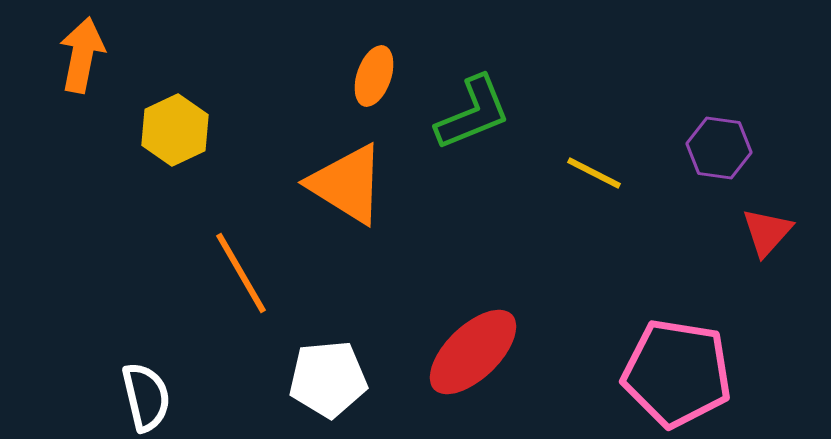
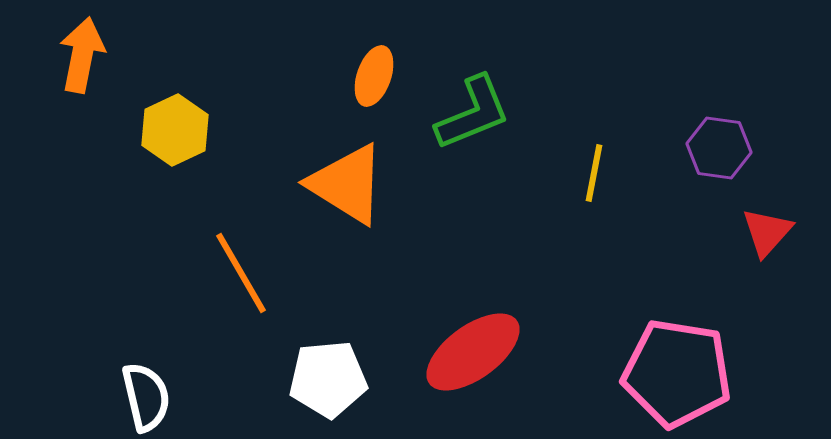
yellow line: rotated 74 degrees clockwise
red ellipse: rotated 8 degrees clockwise
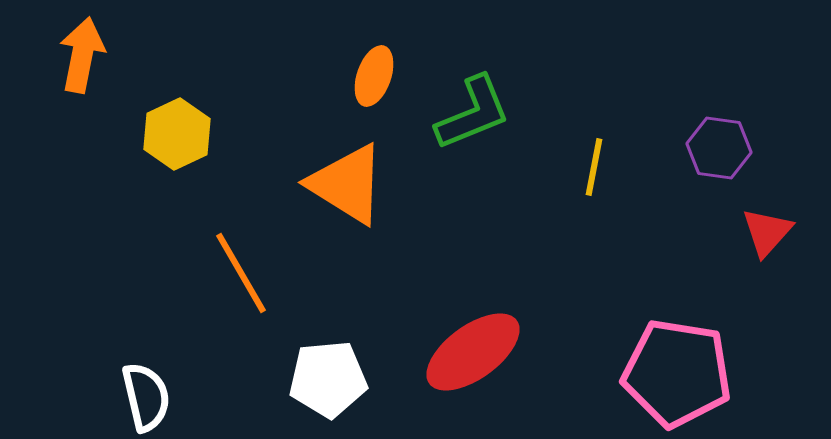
yellow hexagon: moved 2 px right, 4 px down
yellow line: moved 6 px up
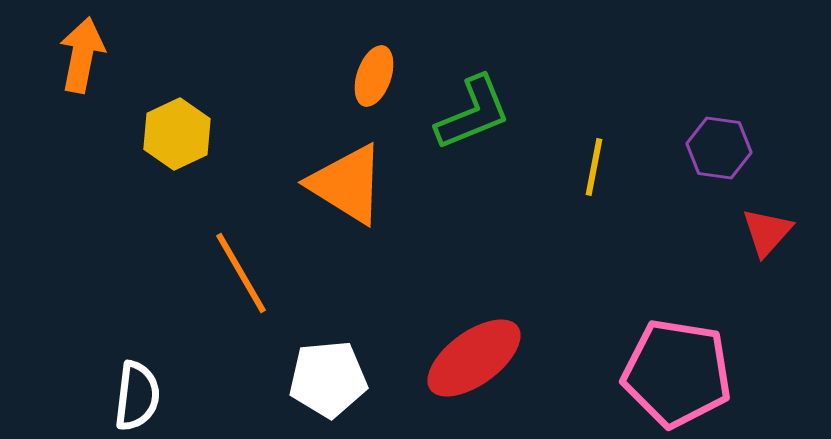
red ellipse: moved 1 px right, 6 px down
white semicircle: moved 9 px left, 1 px up; rotated 20 degrees clockwise
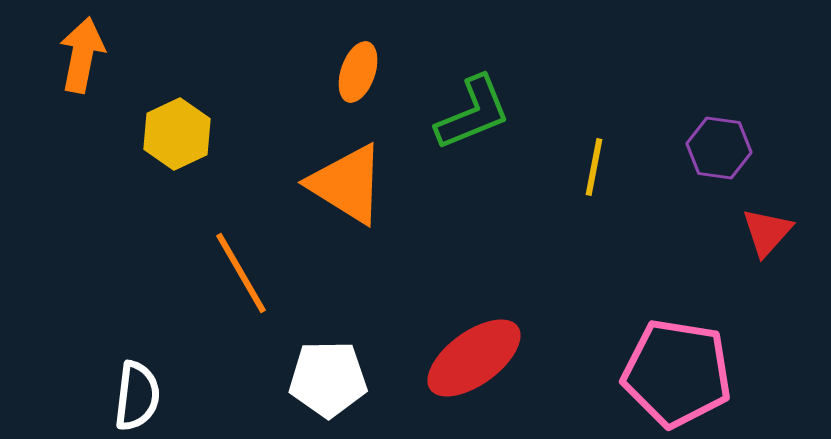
orange ellipse: moved 16 px left, 4 px up
white pentagon: rotated 4 degrees clockwise
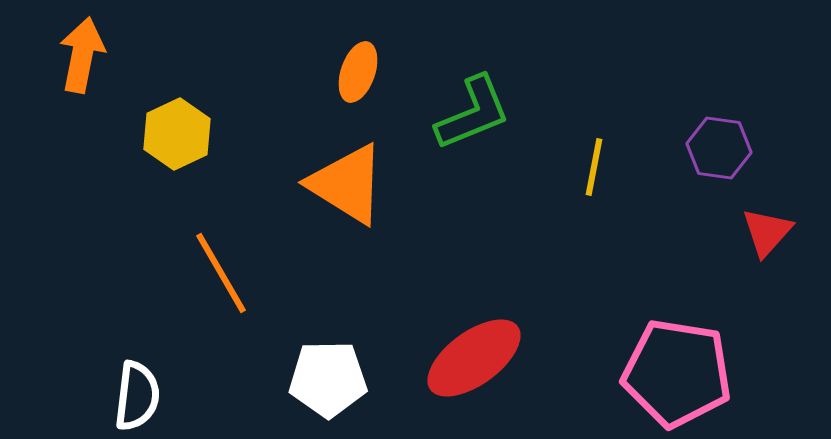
orange line: moved 20 px left
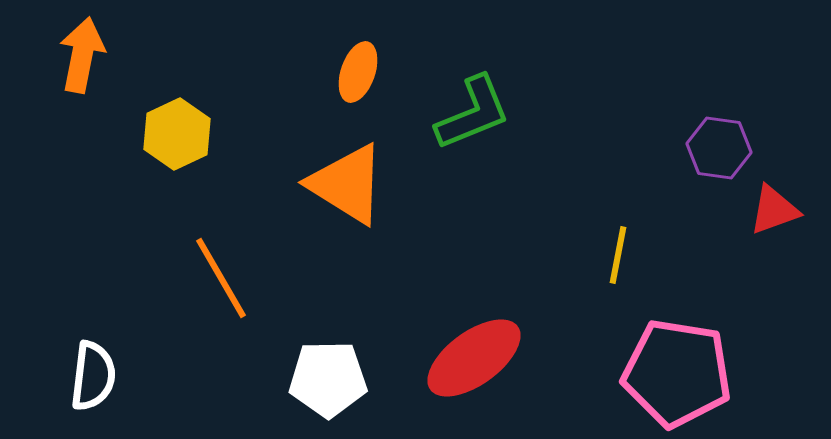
yellow line: moved 24 px right, 88 px down
red triangle: moved 7 px right, 22 px up; rotated 28 degrees clockwise
orange line: moved 5 px down
white semicircle: moved 44 px left, 20 px up
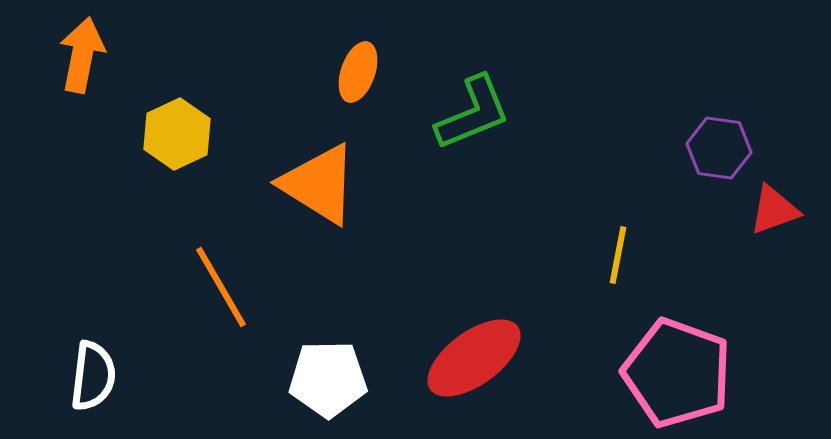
orange triangle: moved 28 px left
orange line: moved 9 px down
pink pentagon: rotated 11 degrees clockwise
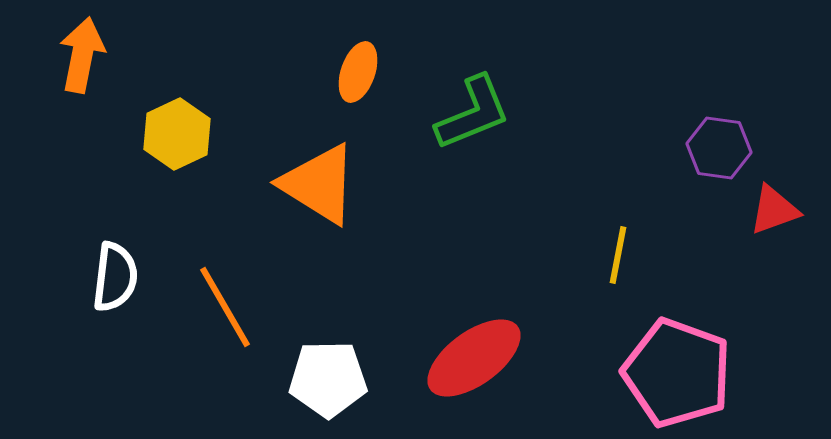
orange line: moved 4 px right, 20 px down
white semicircle: moved 22 px right, 99 px up
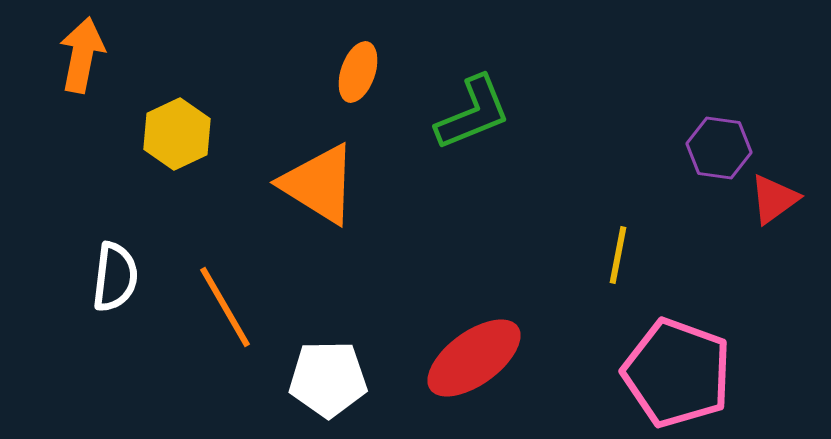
red triangle: moved 11 px up; rotated 16 degrees counterclockwise
